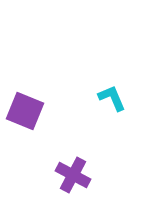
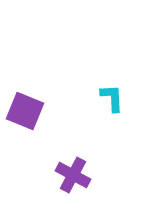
cyan L-shape: rotated 20 degrees clockwise
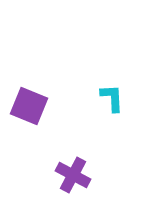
purple square: moved 4 px right, 5 px up
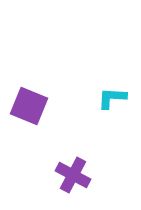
cyan L-shape: rotated 84 degrees counterclockwise
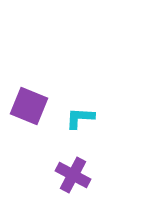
cyan L-shape: moved 32 px left, 20 px down
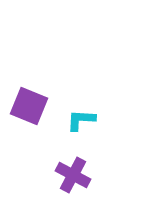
cyan L-shape: moved 1 px right, 2 px down
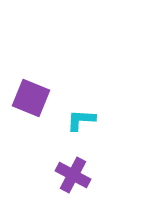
purple square: moved 2 px right, 8 px up
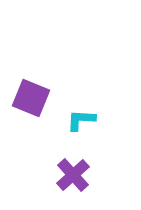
purple cross: rotated 20 degrees clockwise
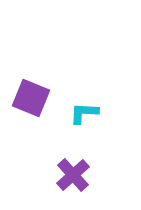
cyan L-shape: moved 3 px right, 7 px up
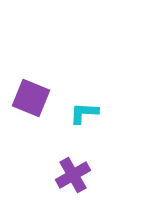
purple cross: rotated 12 degrees clockwise
